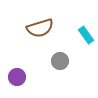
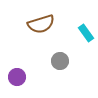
brown semicircle: moved 1 px right, 4 px up
cyan rectangle: moved 2 px up
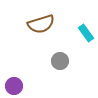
purple circle: moved 3 px left, 9 px down
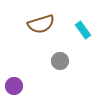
cyan rectangle: moved 3 px left, 3 px up
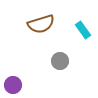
purple circle: moved 1 px left, 1 px up
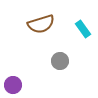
cyan rectangle: moved 1 px up
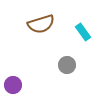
cyan rectangle: moved 3 px down
gray circle: moved 7 px right, 4 px down
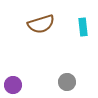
cyan rectangle: moved 5 px up; rotated 30 degrees clockwise
gray circle: moved 17 px down
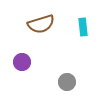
purple circle: moved 9 px right, 23 px up
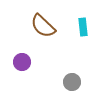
brown semicircle: moved 2 px right, 2 px down; rotated 60 degrees clockwise
gray circle: moved 5 px right
